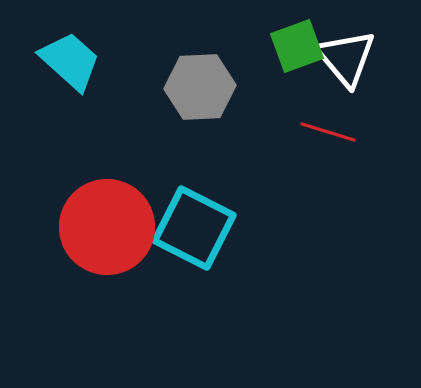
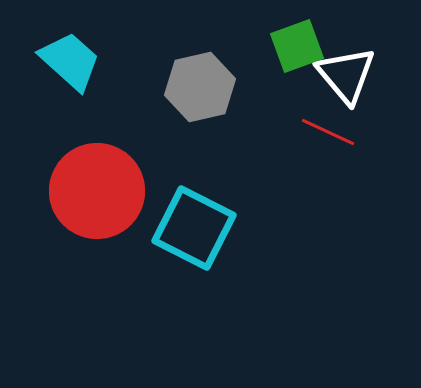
white triangle: moved 17 px down
gray hexagon: rotated 10 degrees counterclockwise
red line: rotated 8 degrees clockwise
red circle: moved 10 px left, 36 px up
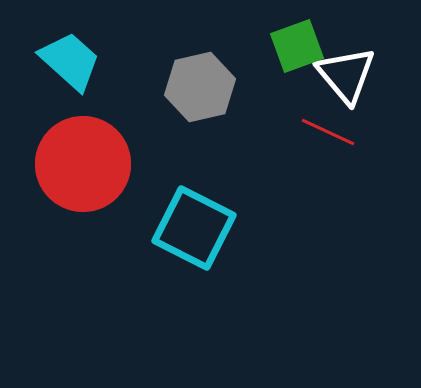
red circle: moved 14 px left, 27 px up
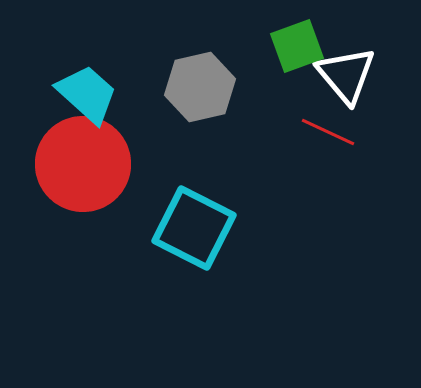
cyan trapezoid: moved 17 px right, 33 px down
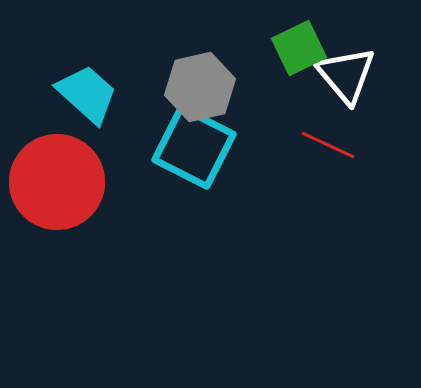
green square: moved 2 px right, 2 px down; rotated 6 degrees counterclockwise
red line: moved 13 px down
red circle: moved 26 px left, 18 px down
cyan square: moved 81 px up
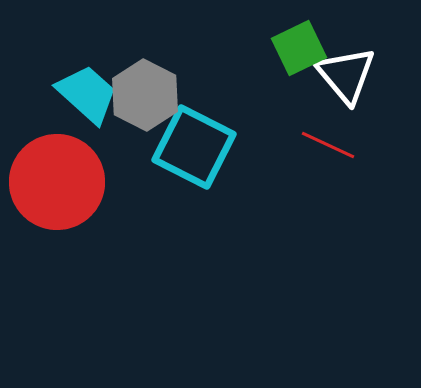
gray hexagon: moved 55 px left, 8 px down; rotated 20 degrees counterclockwise
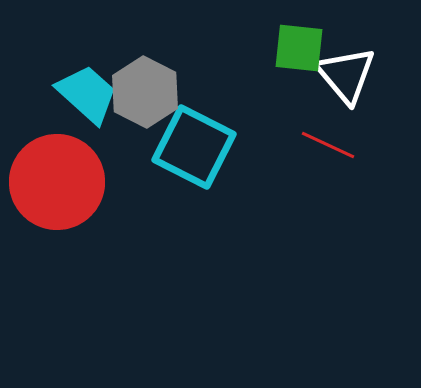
green square: rotated 32 degrees clockwise
gray hexagon: moved 3 px up
